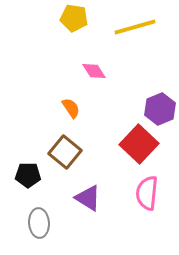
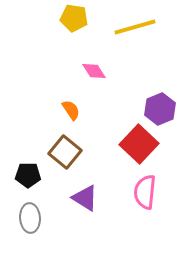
orange semicircle: moved 2 px down
pink semicircle: moved 2 px left, 1 px up
purple triangle: moved 3 px left
gray ellipse: moved 9 px left, 5 px up
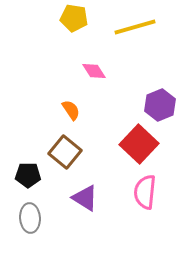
purple hexagon: moved 4 px up
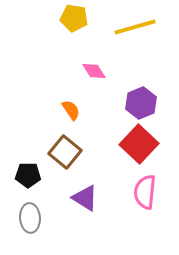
purple hexagon: moved 19 px left, 2 px up
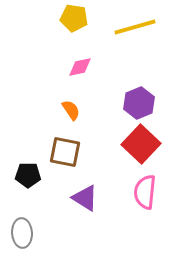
pink diamond: moved 14 px left, 4 px up; rotated 70 degrees counterclockwise
purple hexagon: moved 2 px left
red square: moved 2 px right
brown square: rotated 28 degrees counterclockwise
gray ellipse: moved 8 px left, 15 px down
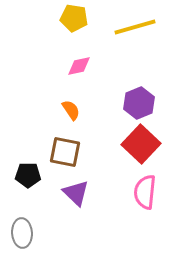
pink diamond: moved 1 px left, 1 px up
purple triangle: moved 9 px left, 5 px up; rotated 12 degrees clockwise
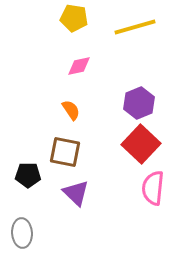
pink semicircle: moved 8 px right, 4 px up
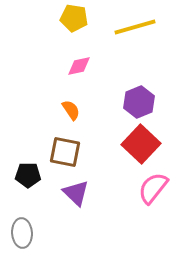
purple hexagon: moved 1 px up
pink semicircle: rotated 32 degrees clockwise
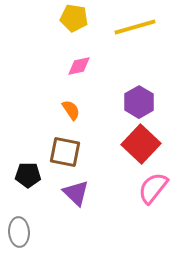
purple hexagon: rotated 8 degrees counterclockwise
gray ellipse: moved 3 px left, 1 px up
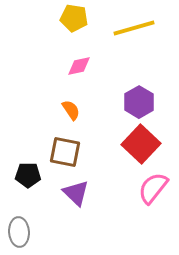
yellow line: moved 1 px left, 1 px down
